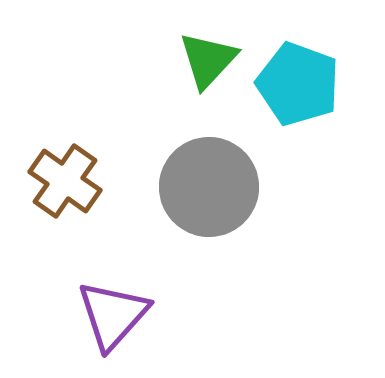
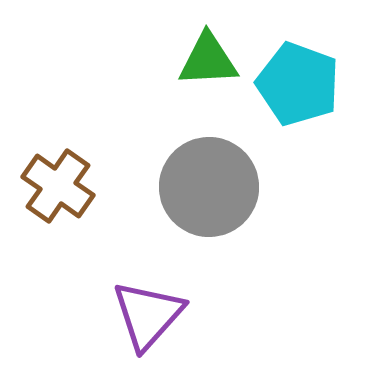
green triangle: rotated 44 degrees clockwise
brown cross: moved 7 px left, 5 px down
purple triangle: moved 35 px right
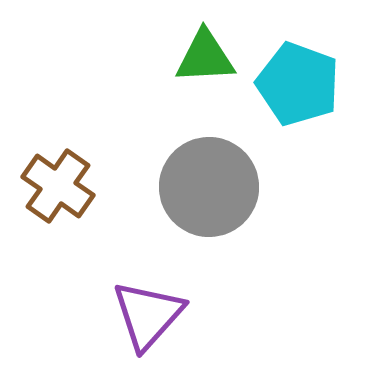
green triangle: moved 3 px left, 3 px up
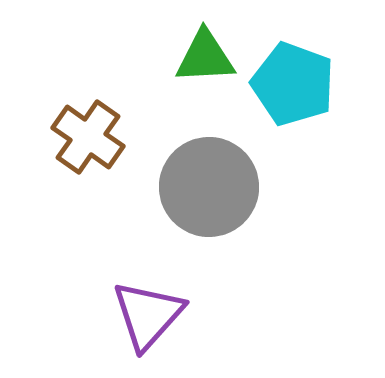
cyan pentagon: moved 5 px left
brown cross: moved 30 px right, 49 px up
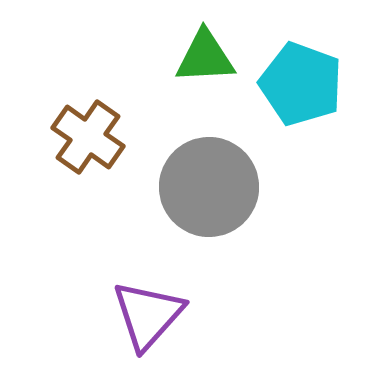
cyan pentagon: moved 8 px right
